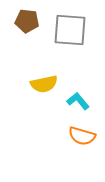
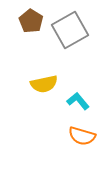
brown pentagon: moved 4 px right; rotated 25 degrees clockwise
gray square: rotated 33 degrees counterclockwise
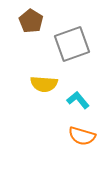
gray square: moved 2 px right, 14 px down; rotated 9 degrees clockwise
yellow semicircle: rotated 16 degrees clockwise
cyan L-shape: moved 1 px up
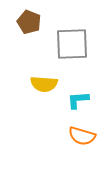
brown pentagon: moved 2 px left, 1 px down; rotated 10 degrees counterclockwise
gray square: rotated 18 degrees clockwise
cyan L-shape: rotated 55 degrees counterclockwise
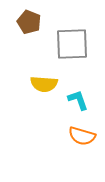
cyan L-shape: rotated 75 degrees clockwise
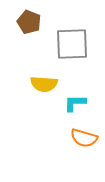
cyan L-shape: moved 3 px left, 3 px down; rotated 70 degrees counterclockwise
orange semicircle: moved 2 px right, 2 px down
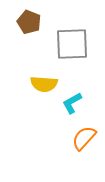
cyan L-shape: moved 3 px left; rotated 30 degrees counterclockwise
orange semicircle: rotated 116 degrees clockwise
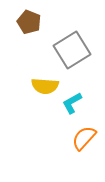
gray square: moved 6 px down; rotated 30 degrees counterclockwise
yellow semicircle: moved 1 px right, 2 px down
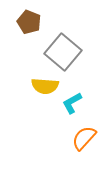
gray square: moved 9 px left, 2 px down; rotated 18 degrees counterclockwise
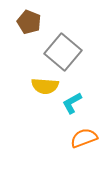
orange semicircle: rotated 28 degrees clockwise
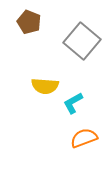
gray square: moved 19 px right, 11 px up
cyan L-shape: moved 1 px right
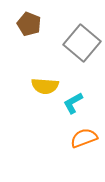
brown pentagon: moved 2 px down
gray square: moved 2 px down
